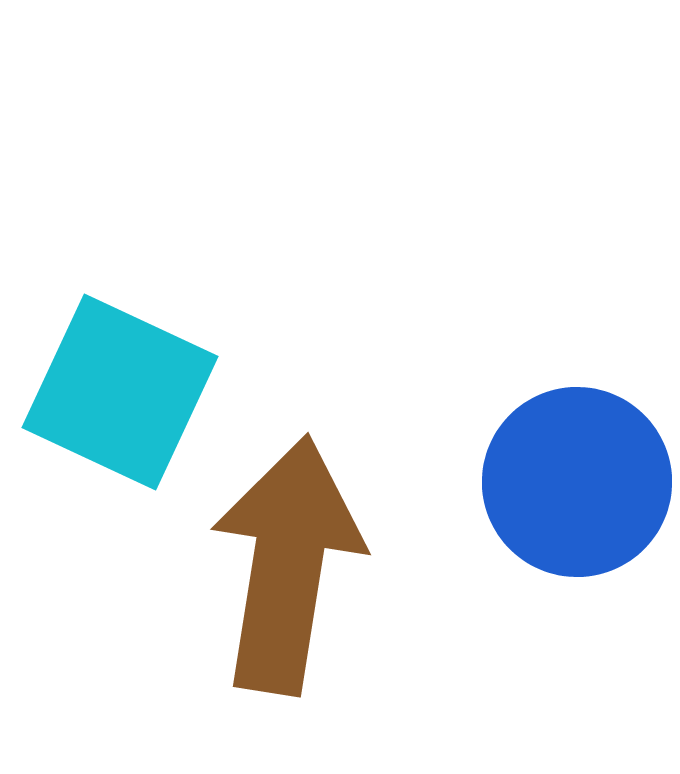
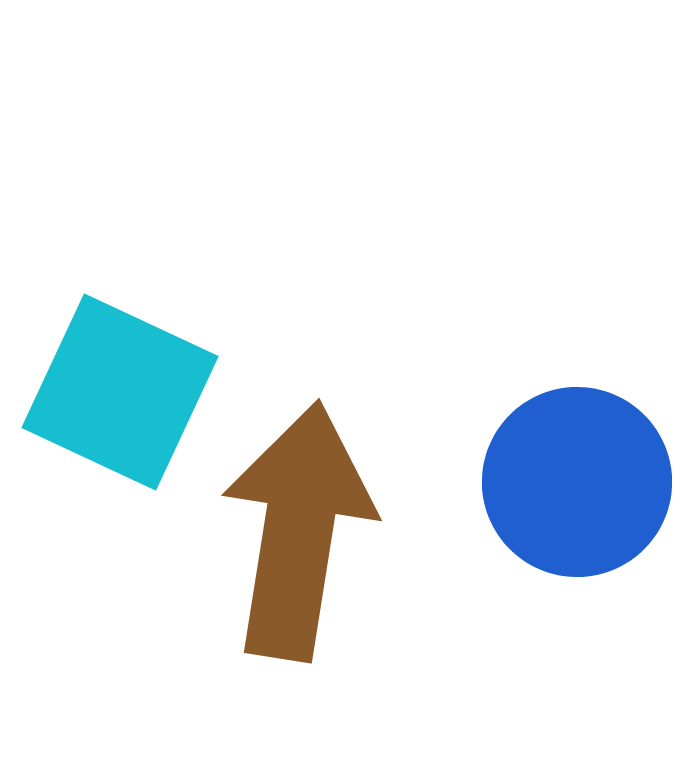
brown arrow: moved 11 px right, 34 px up
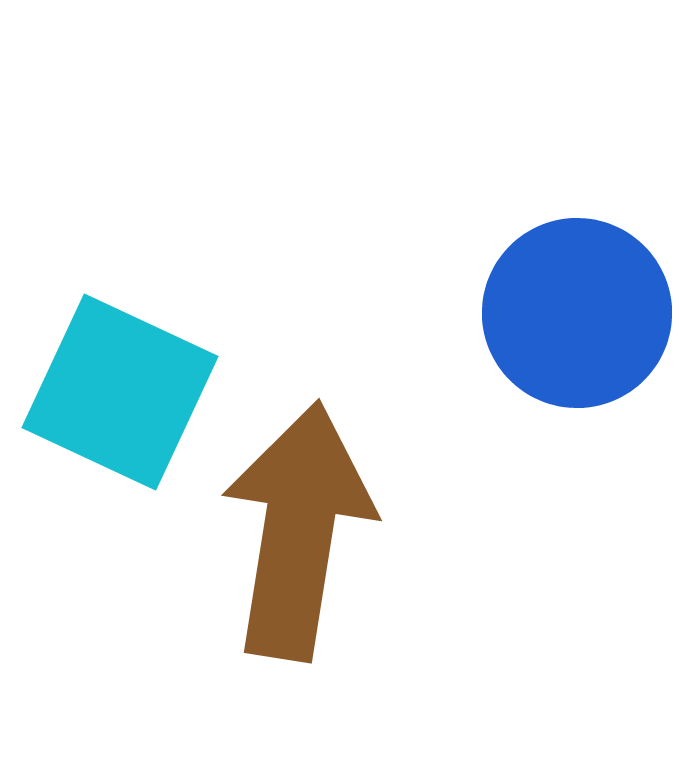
blue circle: moved 169 px up
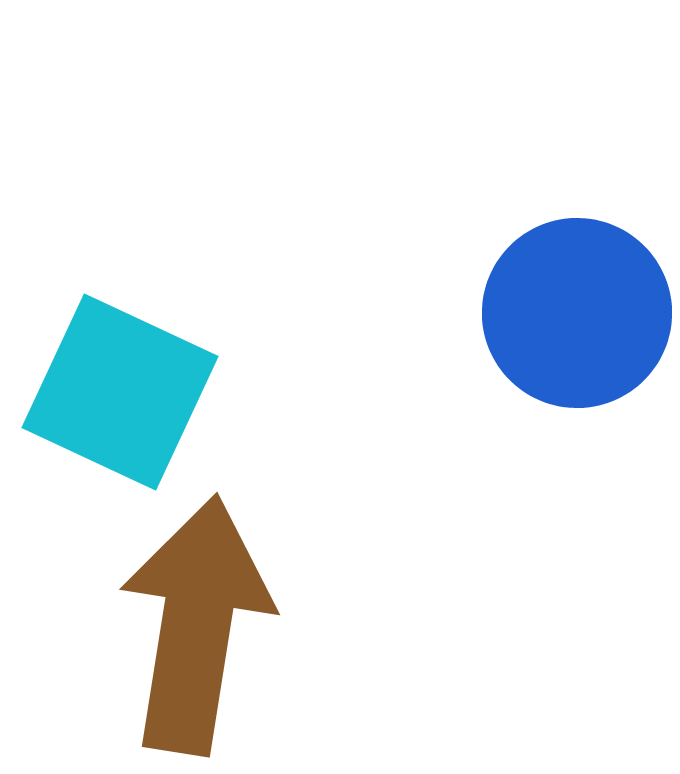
brown arrow: moved 102 px left, 94 px down
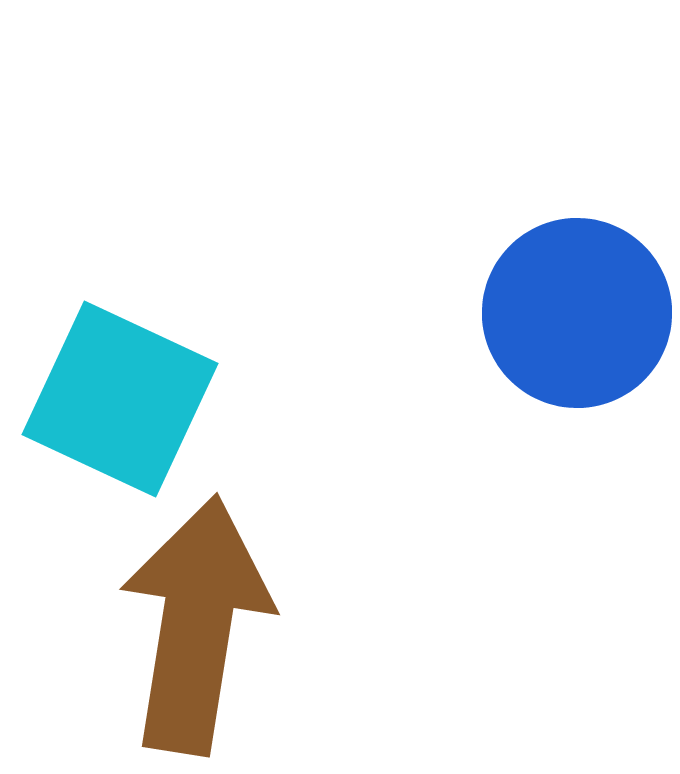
cyan square: moved 7 px down
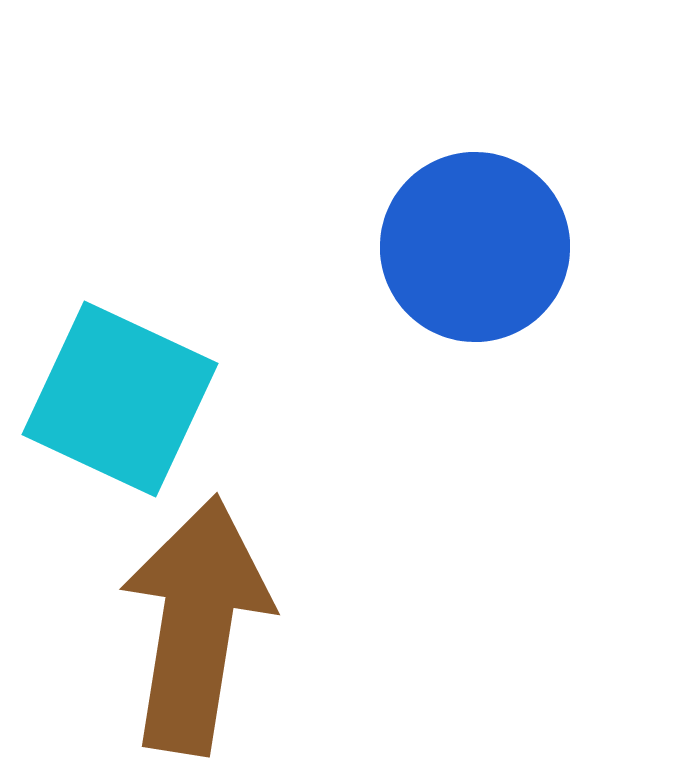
blue circle: moved 102 px left, 66 px up
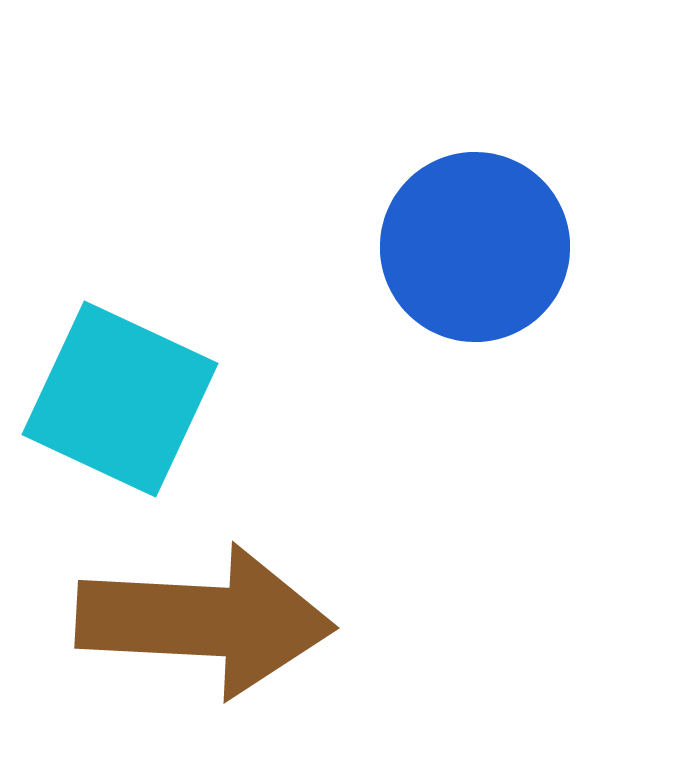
brown arrow: moved 9 px right, 4 px up; rotated 84 degrees clockwise
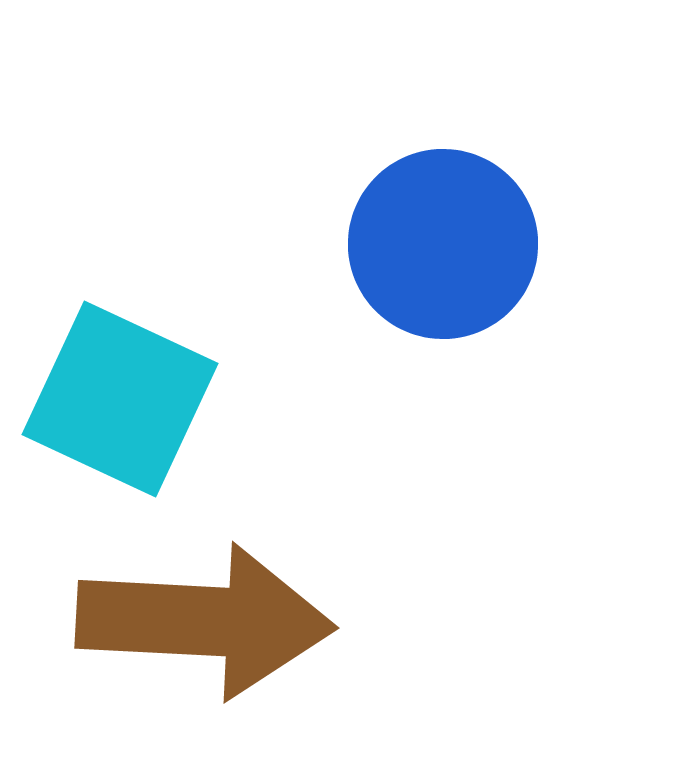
blue circle: moved 32 px left, 3 px up
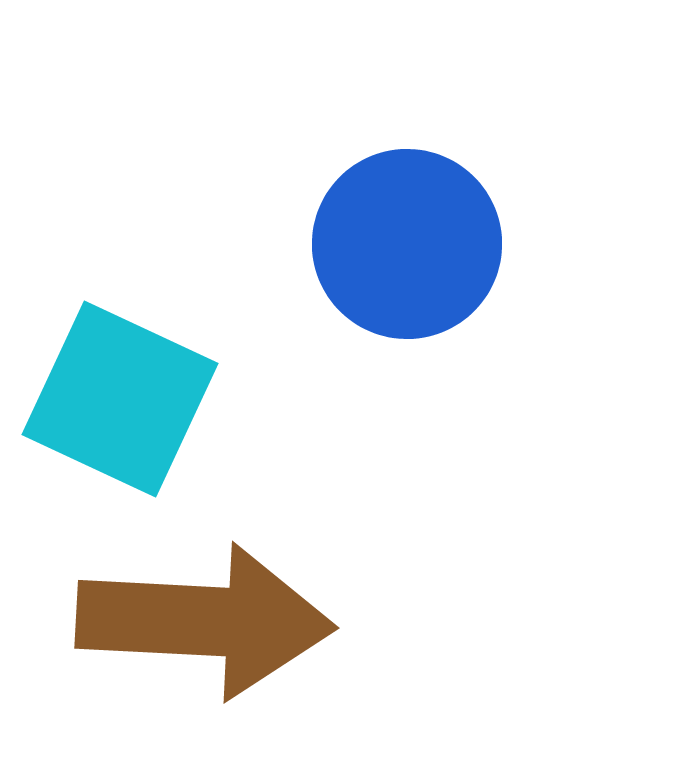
blue circle: moved 36 px left
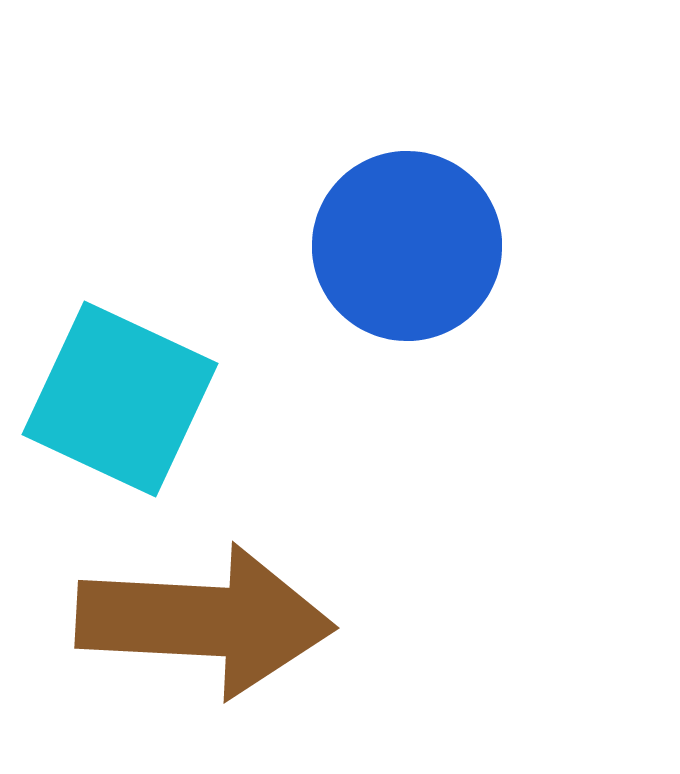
blue circle: moved 2 px down
